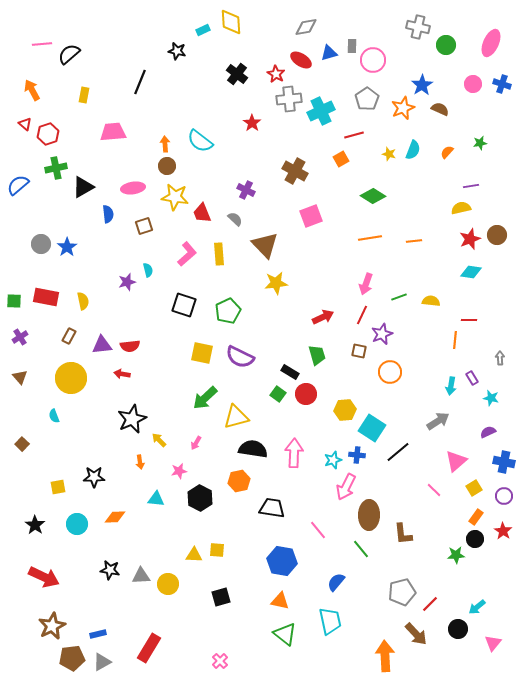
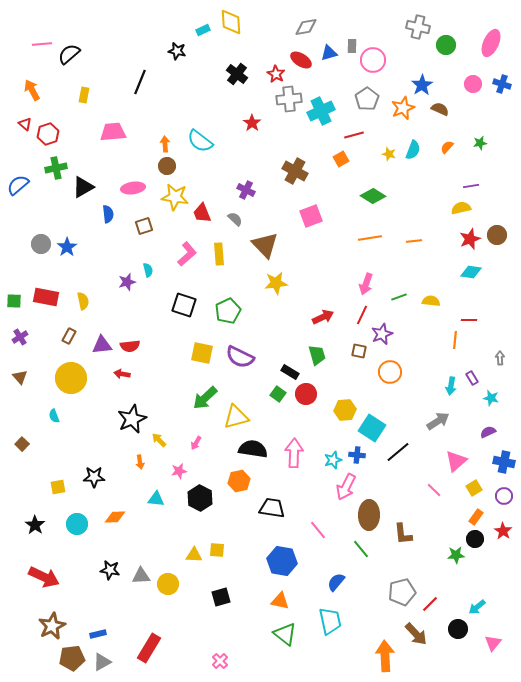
orange semicircle at (447, 152): moved 5 px up
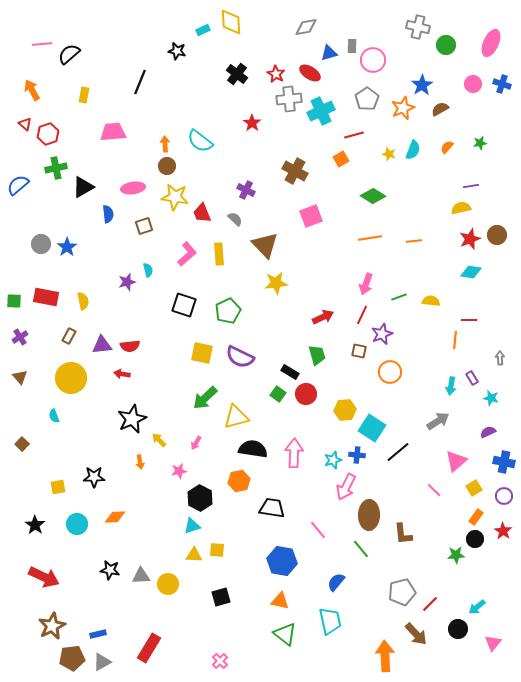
red ellipse at (301, 60): moved 9 px right, 13 px down
brown semicircle at (440, 109): rotated 54 degrees counterclockwise
cyan triangle at (156, 499): moved 36 px right, 27 px down; rotated 24 degrees counterclockwise
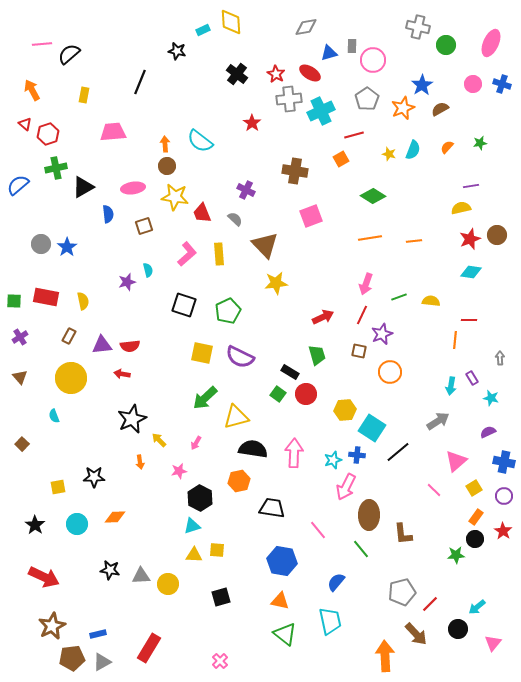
brown cross at (295, 171): rotated 20 degrees counterclockwise
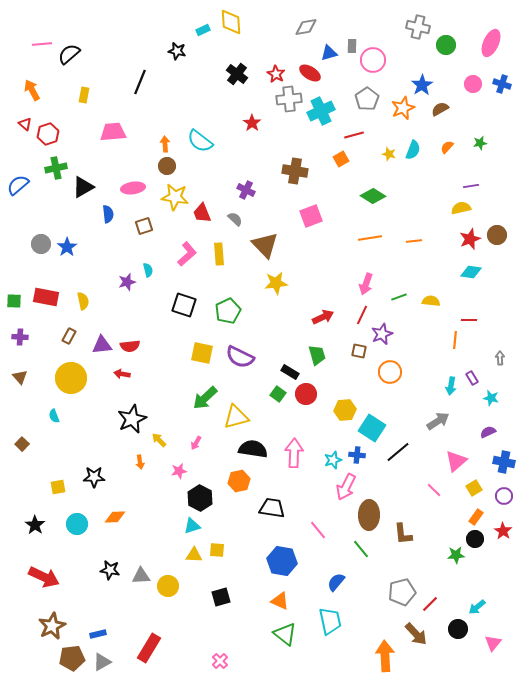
purple cross at (20, 337): rotated 35 degrees clockwise
yellow circle at (168, 584): moved 2 px down
orange triangle at (280, 601): rotated 12 degrees clockwise
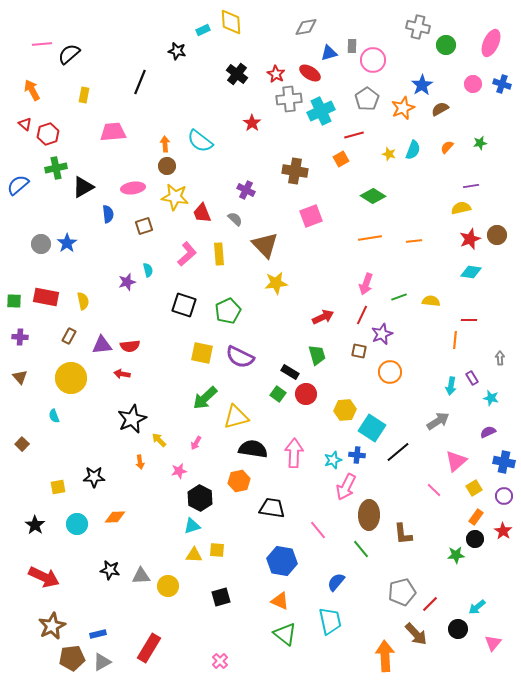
blue star at (67, 247): moved 4 px up
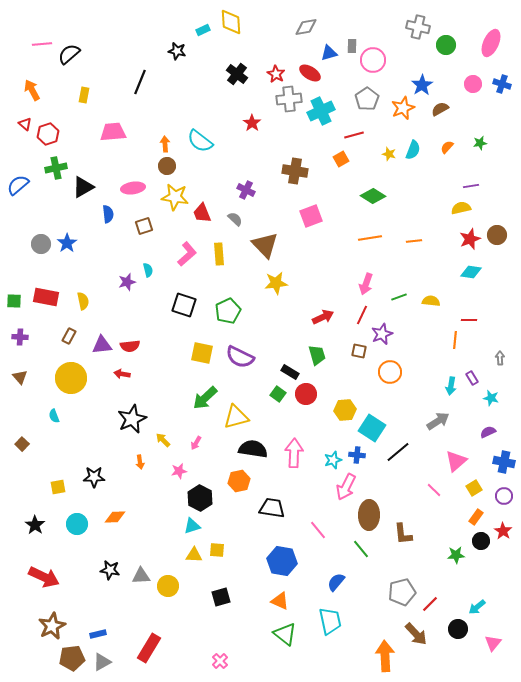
yellow arrow at (159, 440): moved 4 px right
black circle at (475, 539): moved 6 px right, 2 px down
